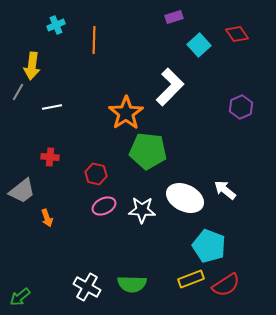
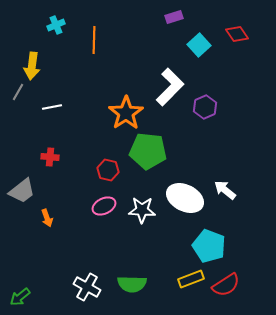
purple hexagon: moved 36 px left
red hexagon: moved 12 px right, 4 px up
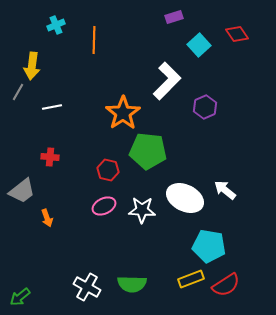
white L-shape: moved 3 px left, 6 px up
orange star: moved 3 px left
cyan pentagon: rotated 12 degrees counterclockwise
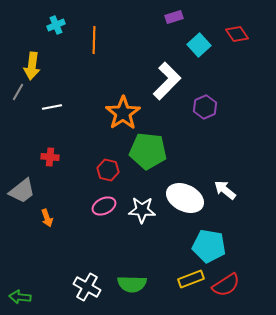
green arrow: rotated 45 degrees clockwise
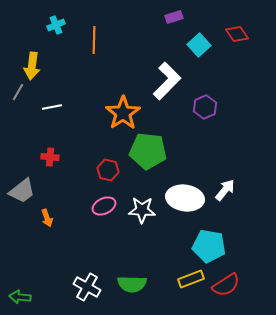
white arrow: rotated 90 degrees clockwise
white ellipse: rotated 18 degrees counterclockwise
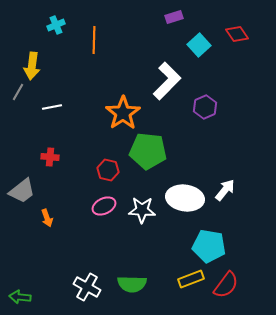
red semicircle: rotated 20 degrees counterclockwise
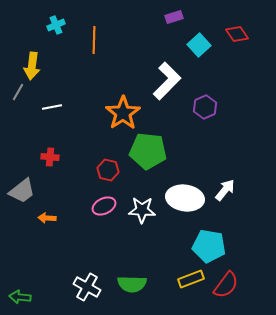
orange arrow: rotated 114 degrees clockwise
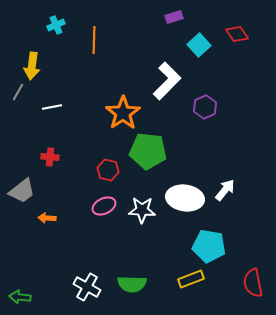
red semicircle: moved 27 px right, 2 px up; rotated 132 degrees clockwise
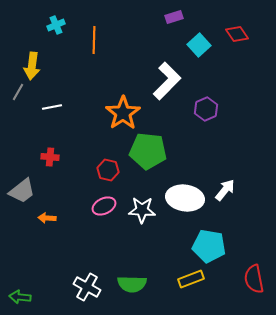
purple hexagon: moved 1 px right, 2 px down
red semicircle: moved 1 px right, 4 px up
